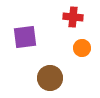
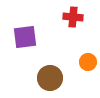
orange circle: moved 6 px right, 14 px down
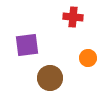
purple square: moved 2 px right, 8 px down
orange circle: moved 4 px up
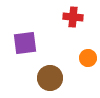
purple square: moved 2 px left, 2 px up
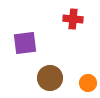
red cross: moved 2 px down
orange circle: moved 25 px down
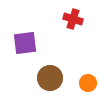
red cross: rotated 12 degrees clockwise
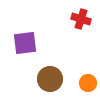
red cross: moved 8 px right
brown circle: moved 1 px down
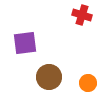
red cross: moved 1 px right, 4 px up
brown circle: moved 1 px left, 2 px up
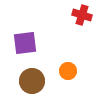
brown circle: moved 17 px left, 4 px down
orange circle: moved 20 px left, 12 px up
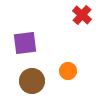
red cross: rotated 24 degrees clockwise
